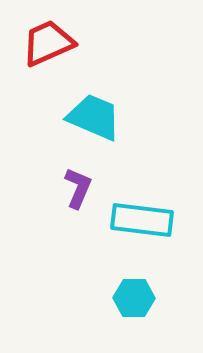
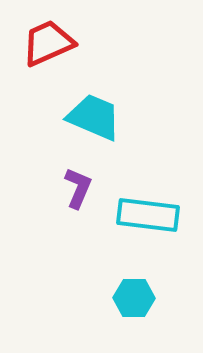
cyan rectangle: moved 6 px right, 5 px up
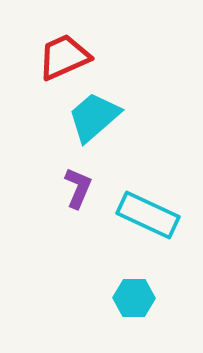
red trapezoid: moved 16 px right, 14 px down
cyan trapezoid: rotated 64 degrees counterclockwise
cyan rectangle: rotated 18 degrees clockwise
